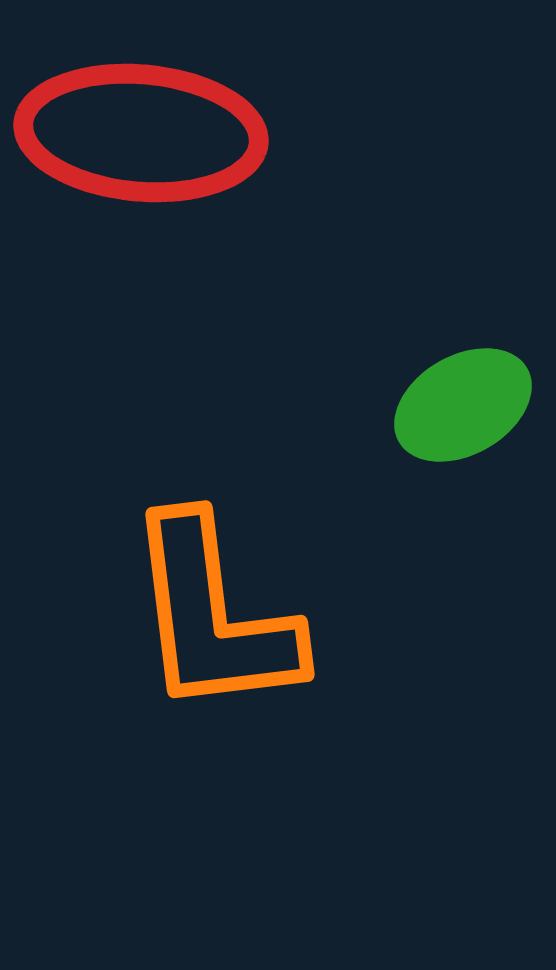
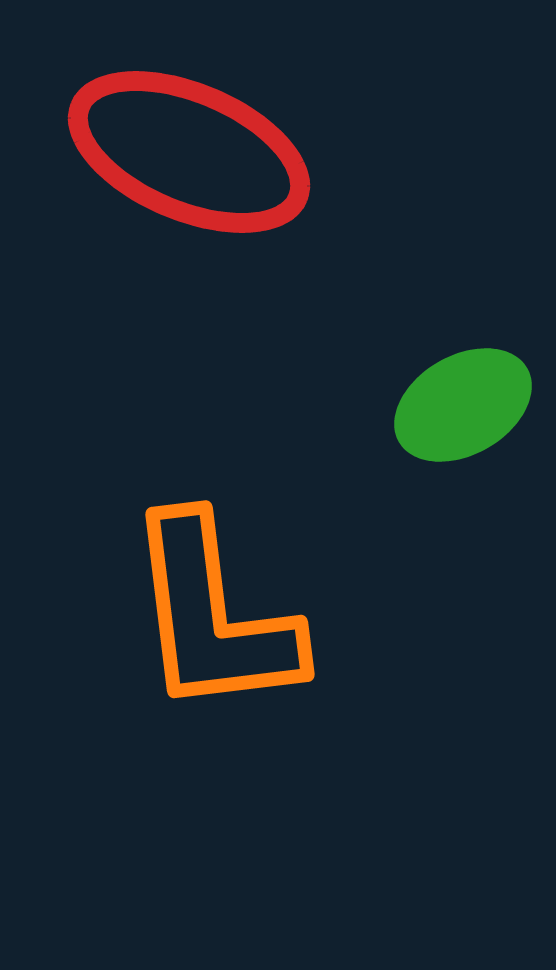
red ellipse: moved 48 px right, 19 px down; rotated 18 degrees clockwise
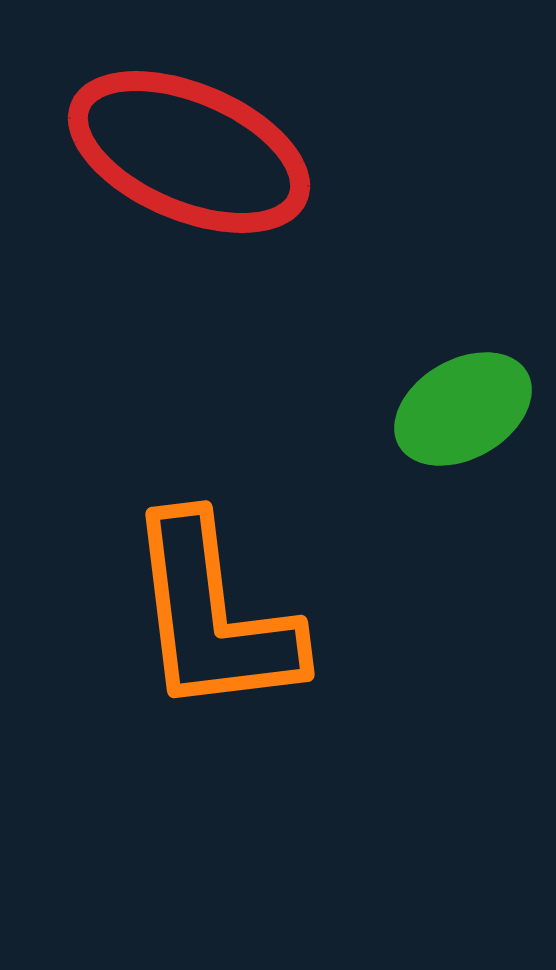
green ellipse: moved 4 px down
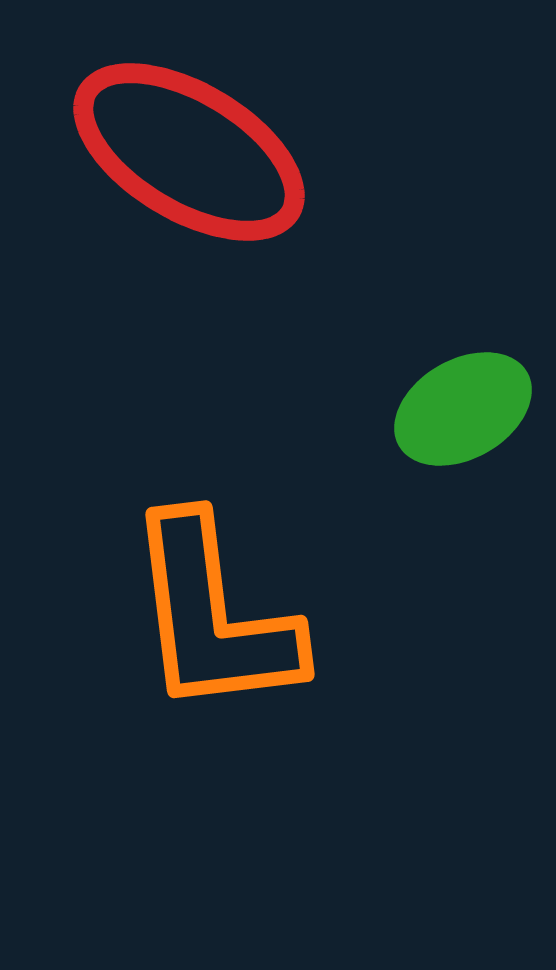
red ellipse: rotated 8 degrees clockwise
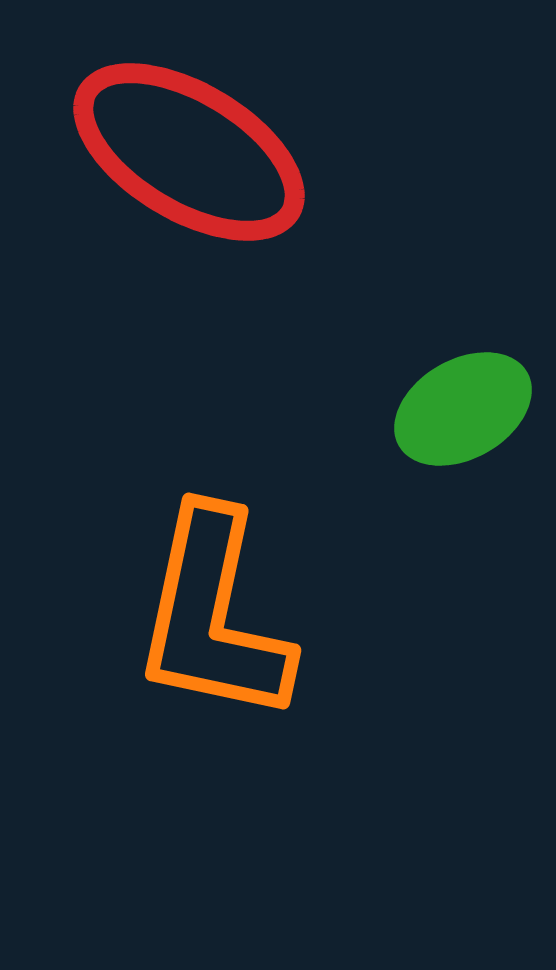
orange L-shape: rotated 19 degrees clockwise
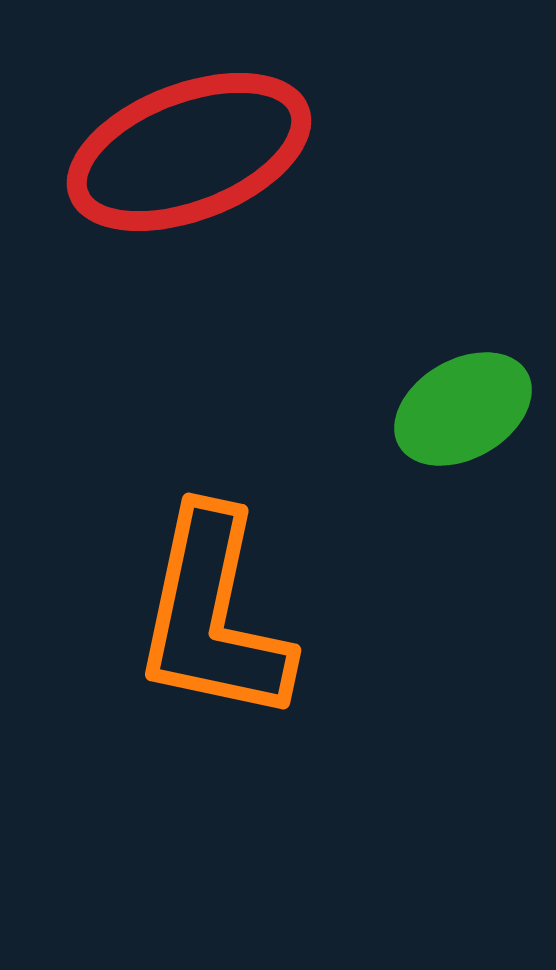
red ellipse: rotated 52 degrees counterclockwise
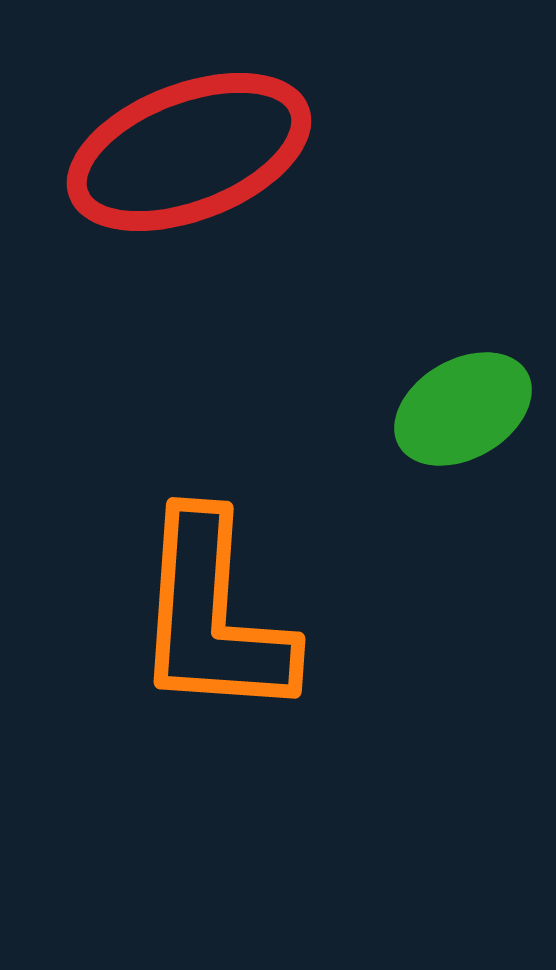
orange L-shape: rotated 8 degrees counterclockwise
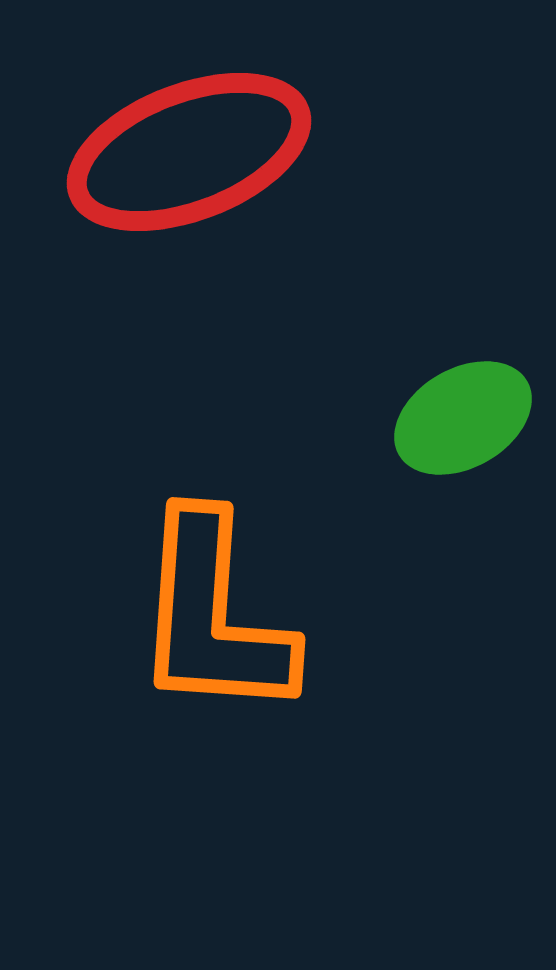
green ellipse: moved 9 px down
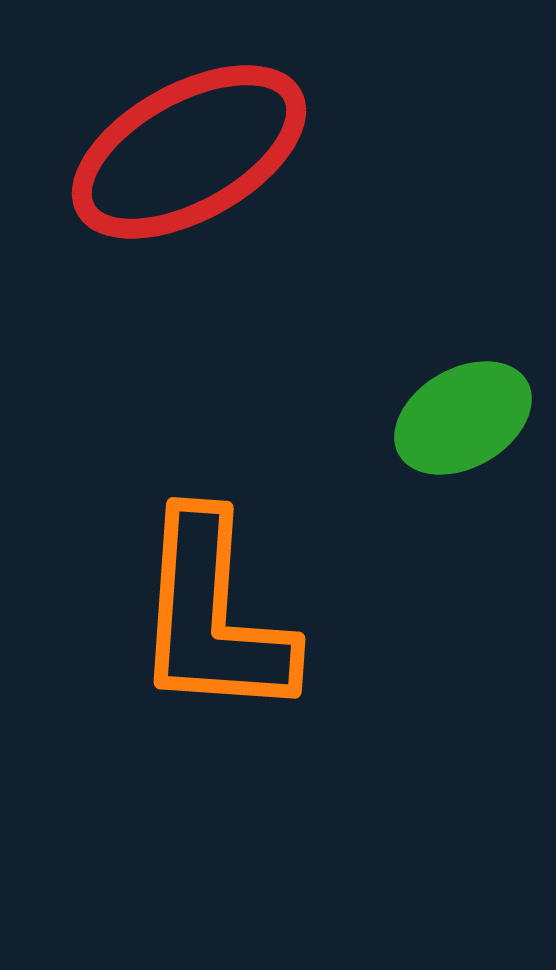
red ellipse: rotated 8 degrees counterclockwise
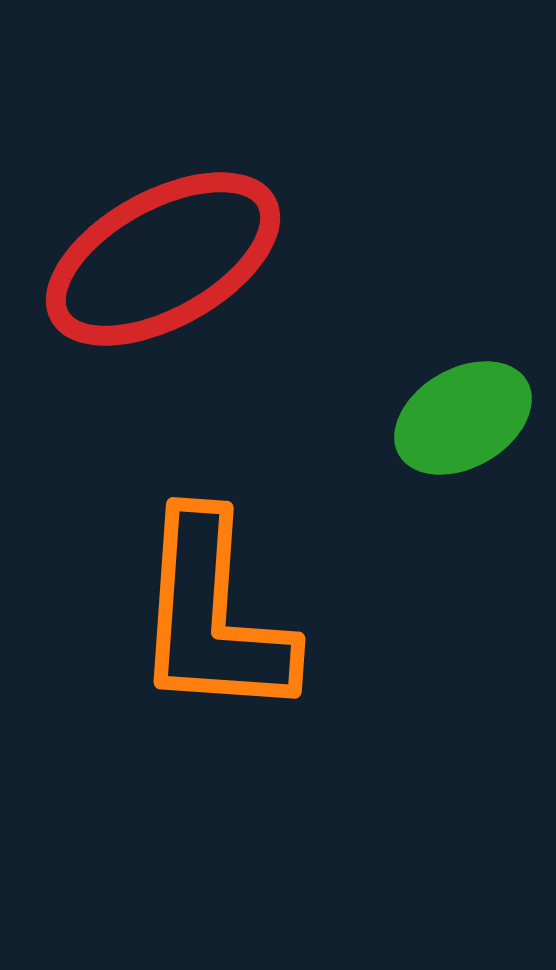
red ellipse: moved 26 px left, 107 px down
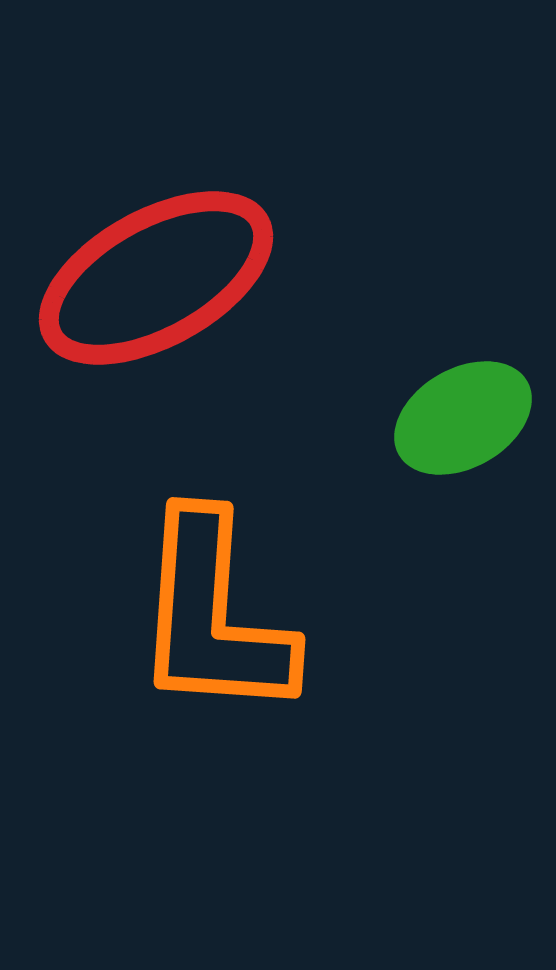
red ellipse: moved 7 px left, 19 px down
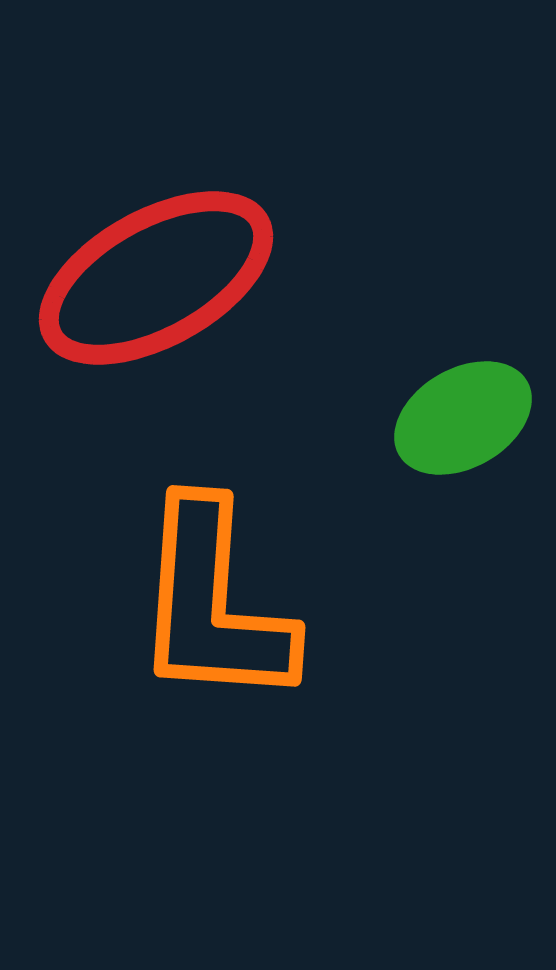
orange L-shape: moved 12 px up
